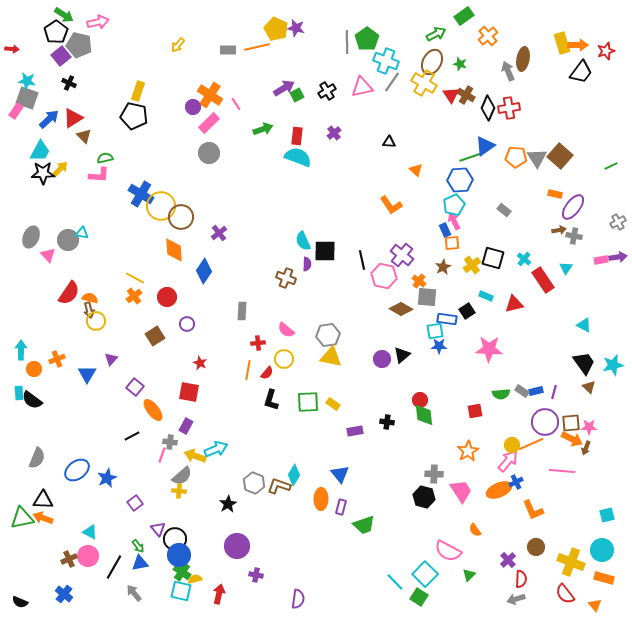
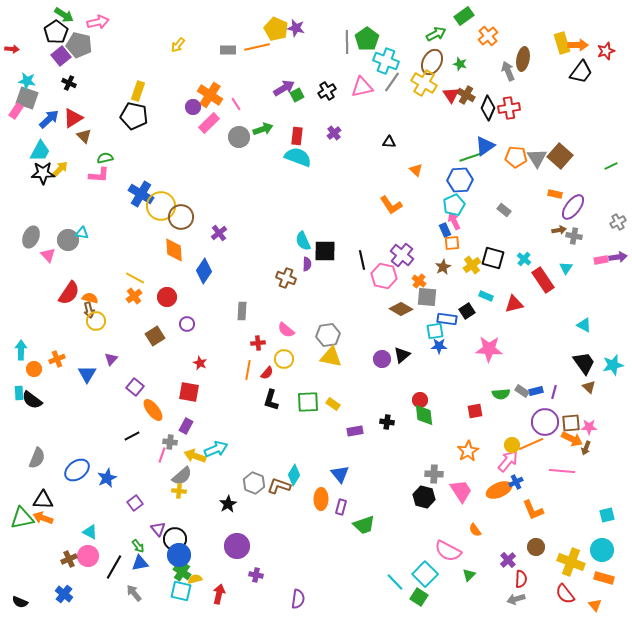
gray circle at (209, 153): moved 30 px right, 16 px up
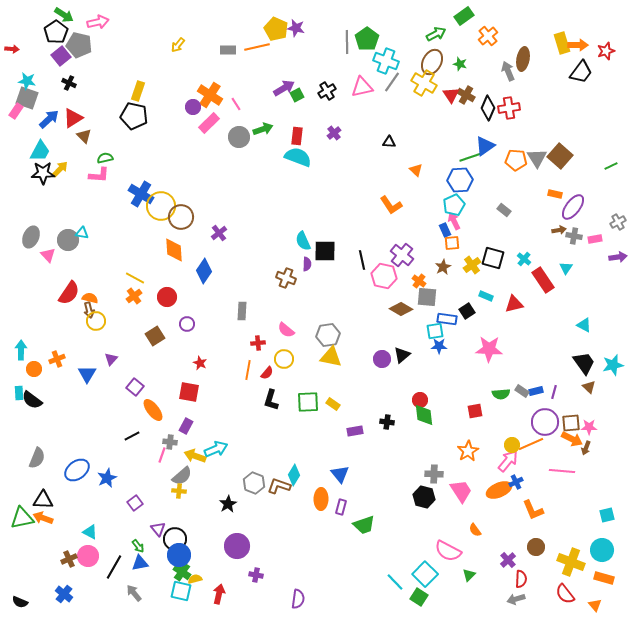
orange pentagon at (516, 157): moved 3 px down
pink rectangle at (601, 260): moved 6 px left, 21 px up
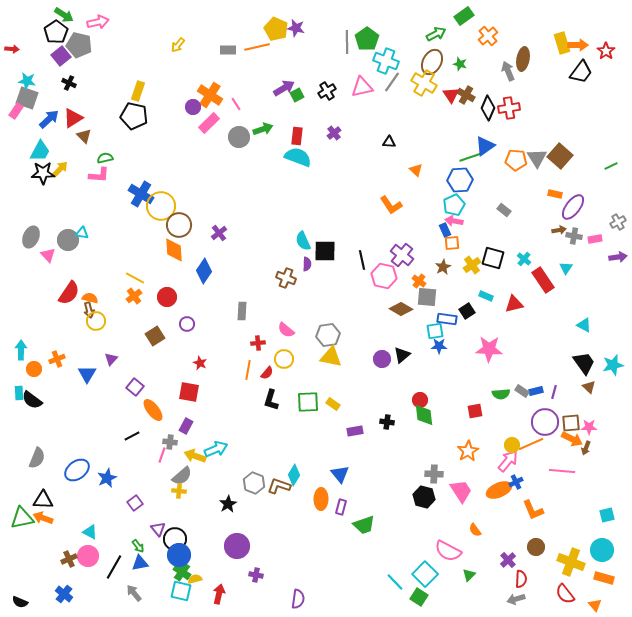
red star at (606, 51): rotated 18 degrees counterclockwise
brown circle at (181, 217): moved 2 px left, 8 px down
pink arrow at (454, 221): rotated 54 degrees counterclockwise
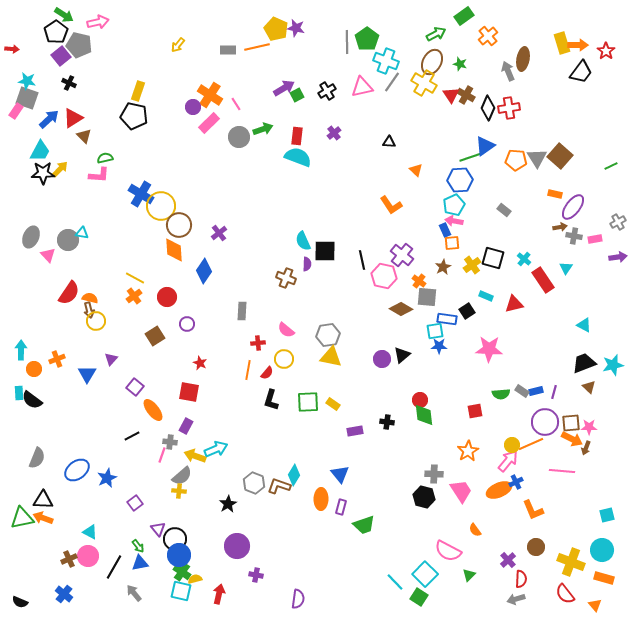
brown arrow at (559, 230): moved 1 px right, 3 px up
black trapezoid at (584, 363): rotated 75 degrees counterclockwise
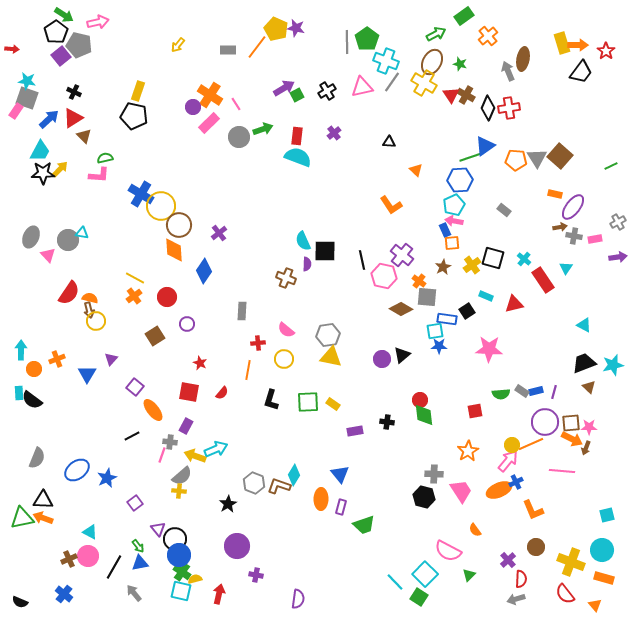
orange line at (257, 47): rotated 40 degrees counterclockwise
black cross at (69, 83): moved 5 px right, 9 px down
red semicircle at (267, 373): moved 45 px left, 20 px down
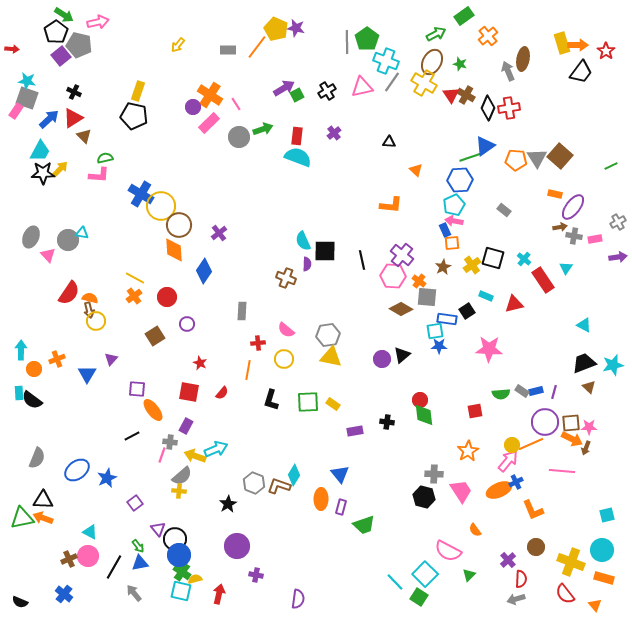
orange L-shape at (391, 205): rotated 50 degrees counterclockwise
pink hexagon at (384, 276): moved 9 px right; rotated 10 degrees counterclockwise
purple square at (135, 387): moved 2 px right, 2 px down; rotated 36 degrees counterclockwise
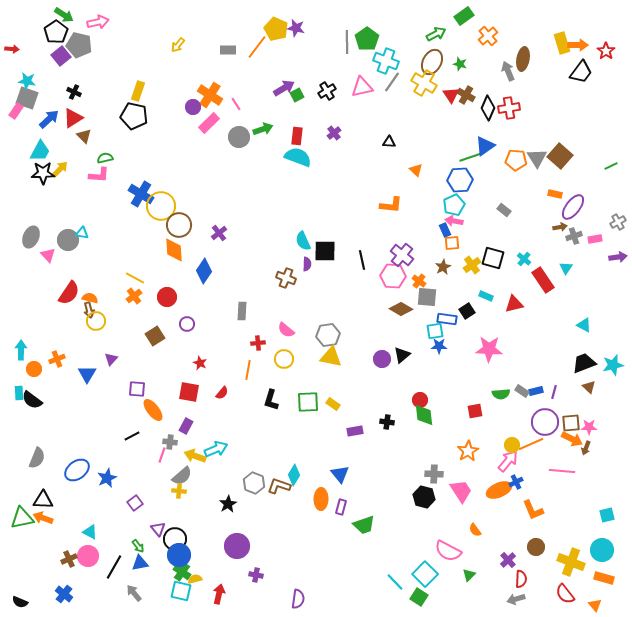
gray cross at (574, 236): rotated 28 degrees counterclockwise
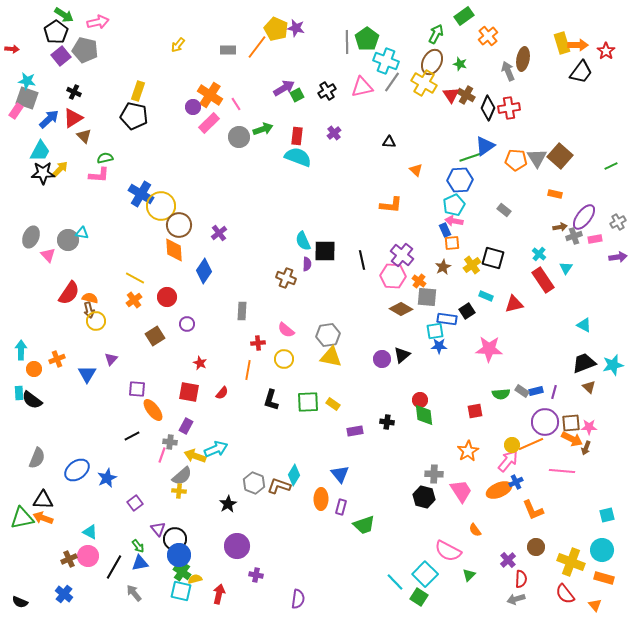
green arrow at (436, 34): rotated 36 degrees counterclockwise
gray pentagon at (79, 45): moved 6 px right, 5 px down
purple ellipse at (573, 207): moved 11 px right, 10 px down
cyan cross at (524, 259): moved 15 px right, 5 px up
orange cross at (134, 296): moved 4 px down
